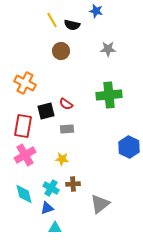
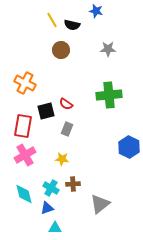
brown circle: moved 1 px up
gray rectangle: rotated 64 degrees counterclockwise
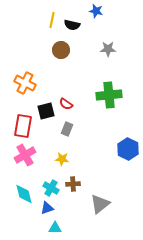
yellow line: rotated 42 degrees clockwise
blue hexagon: moved 1 px left, 2 px down
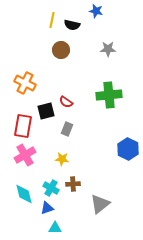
red semicircle: moved 2 px up
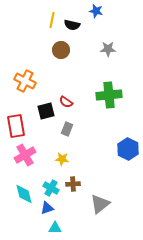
orange cross: moved 2 px up
red rectangle: moved 7 px left; rotated 20 degrees counterclockwise
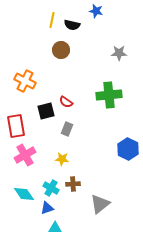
gray star: moved 11 px right, 4 px down
cyan diamond: rotated 20 degrees counterclockwise
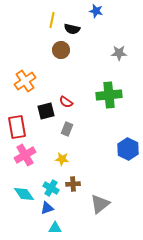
black semicircle: moved 4 px down
orange cross: rotated 30 degrees clockwise
red rectangle: moved 1 px right, 1 px down
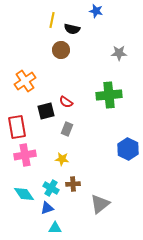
pink cross: rotated 20 degrees clockwise
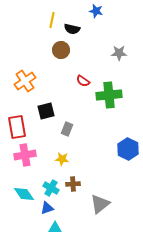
red semicircle: moved 17 px right, 21 px up
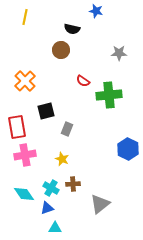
yellow line: moved 27 px left, 3 px up
orange cross: rotated 10 degrees counterclockwise
yellow star: rotated 16 degrees clockwise
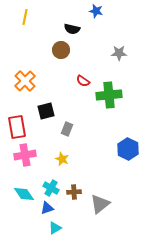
brown cross: moved 1 px right, 8 px down
cyan triangle: rotated 32 degrees counterclockwise
